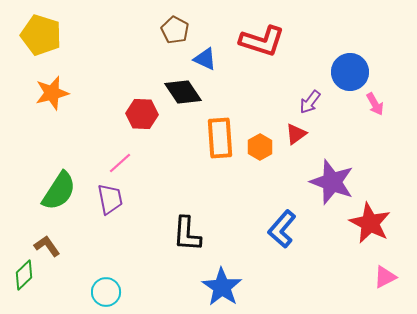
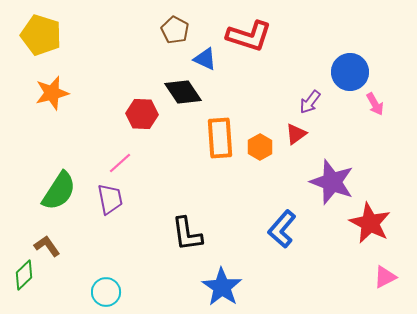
red L-shape: moved 13 px left, 5 px up
black L-shape: rotated 12 degrees counterclockwise
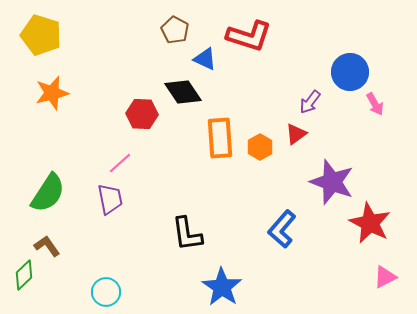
green semicircle: moved 11 px left, 2 px down
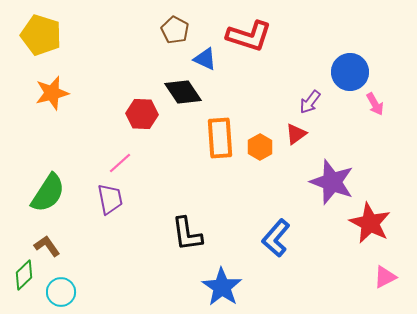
blue L-shape: moved 6 px left, 9 px down
cyan circle: moved 45 px left
